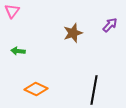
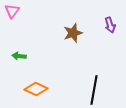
purple arrow: rotated 119 degrees clockwise
green arrow: moved 1 px right, 5 px down
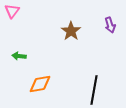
brown star: moved 2 px left, 2 px up; rotated 18 degrees counterclockwise
orange diamond: moved 4 px right, 5 px up; rotated 35 degrees counterclockwise
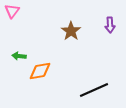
purple arrow: rotated 14 degrees clockwise
orange diamond: moved 13 px up
black line: rotated 56 degrees clockwise
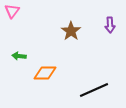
orange diamond: moved 5 px right, 2 px down; rotated 10 degrees clockwise
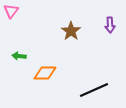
pink triangle: moved 1 px left
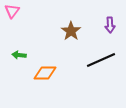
pink triangle: moved 1 px right
green arrow: moved 1 px up
black line: moved 7 px right, 30 px up
